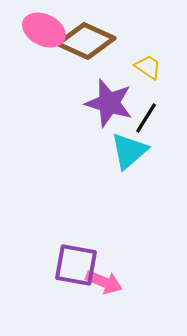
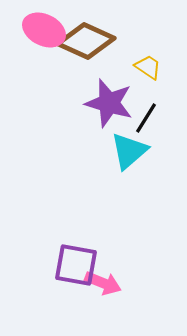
pink arrow: moved 1 px left, 1 px down
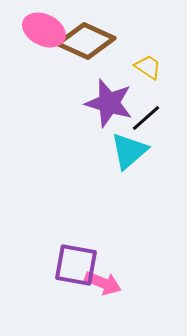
black line: rotated 16 degrees clockwise
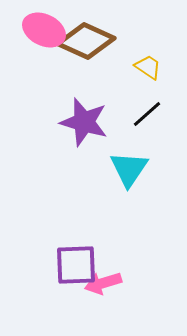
purple star: moved 25 px left, 19 px down
black line: moved 1 px right, 4 px up
cyan triangle: moved 18 px down; rotated 15 degrees counterclockwise
purple square: rotated 12 degrees counterclockwise
pink arrow: rotated 141 degrees clockwise
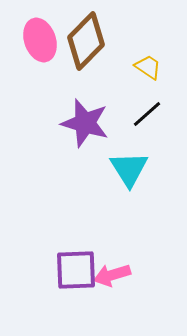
pink ellipse: moved 4 px left, 10 px down; rotated 45 degrees clockwise
brown diamond: rotated 70 degrees counterclockwise
purple star: moved 1 px right, 1 px down
cyan triangle: rotated 6 degrees counterclockwise
purple square: moved 5 px down
pink arrow: moved 9 px right, 8 px up
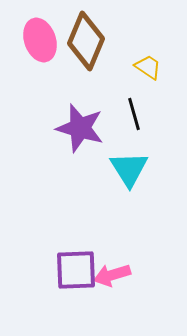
brown diamond: rotated 22 degrees counterclockwise
black line: moved 13 px left; rotated 64 degrees counterclockwise
purple star: moved 5 px left, 5 px down
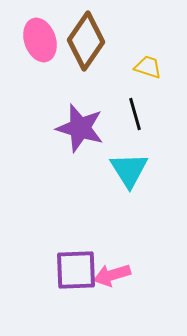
brown diamond: rotated 12 degrees clockwise
yellow trapezoid: rotated 16 degrees counterclockwise
black line: moved 1 px right
cyan triangle: moved 1 px down
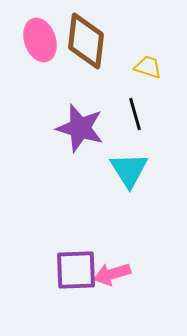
brown diamond: rotated 28 degrees counterclockwise
pink arrow: moved 1 px up
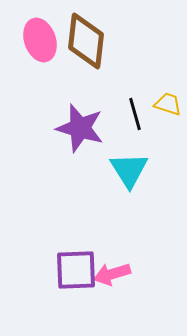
yellow trapezoid: moved 20 px right, 37 px down
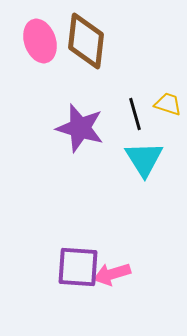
pink ellipse: moved 1 px down
cyan triangle: moved 15 px right, 11 px up
purple square: moved 2 px right, 3 px up; rotated 6 degrees clockwise
